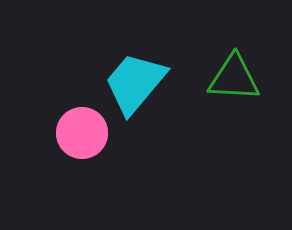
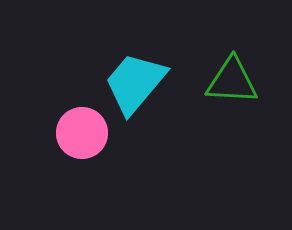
green triangle: moved 2 px left, 3 px down
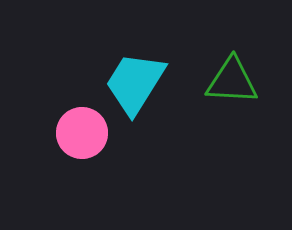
cyan trapezoid: rotated 8 degrees counterclockwise
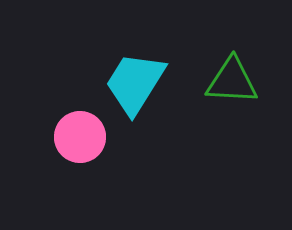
pink circle: moved 2 px left, 4 px down
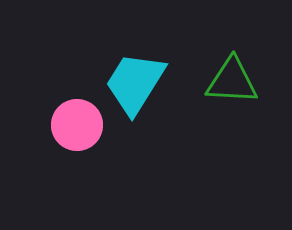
pink circle: moved 3 px left, 12 px up
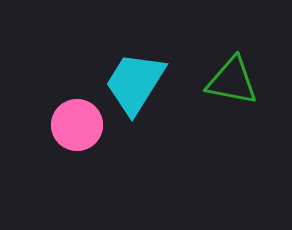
green triangle: rotated 8 degrees clockwise
